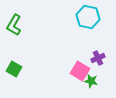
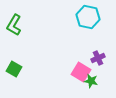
pink square: moved 1 px right, 1 px down
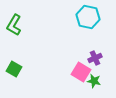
purple cross: moved 3 px left
green star: moved 3 px right
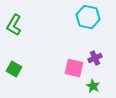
pink square: moved 7 px left, 4 px up; rotated 18 degrees counterclockwise
green star: moved 1 px left, 5 px down; rotated 16 degrees clockwise
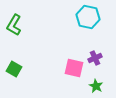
green star: moved 3 px right
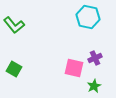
green L-shape: rotated 70 degrees counterclockwise
green star: moved 2 px left; rotated 16 degrees clockwise
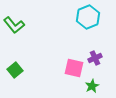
cyan hexagon: rotated 25 degrees clockwise
green square: moved 1 px right, 1 px down; rotated 21 degrees clockwise
green star: moved 2 px left
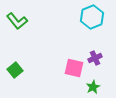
cyan hexagon: moved 4 px right
green L-shape: moved 3 px right, 4 px up
green star: moved 1 px right, 1 px down
